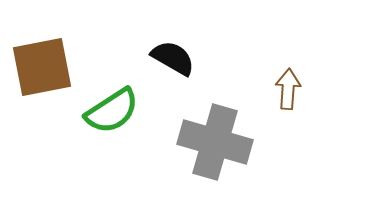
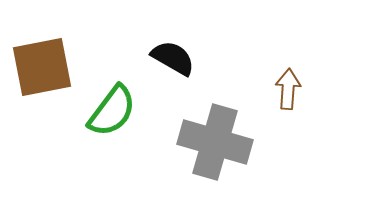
green semicircle: rotated 20 degrees counterclockwise
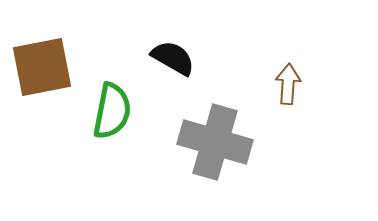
brown arrow: moved 5 px up
green semicircle: rotated 26 degrees counterclockwise
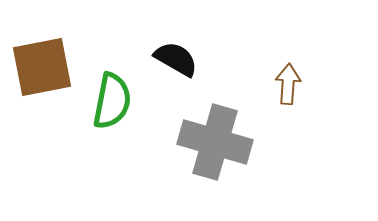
black semicircle: moved 3 px right, 1 px down
green semicircle: moved 10 px up
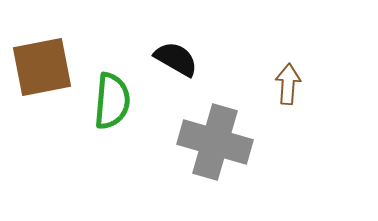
green semicircle: rotated 6 degrees counterclockwise
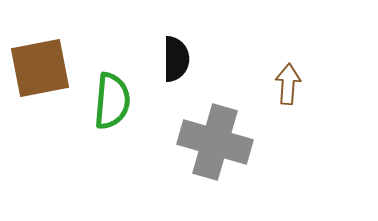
black semicircle: rotated 60 degrees clockwise
brown square: moved 2 px left, 1 px down
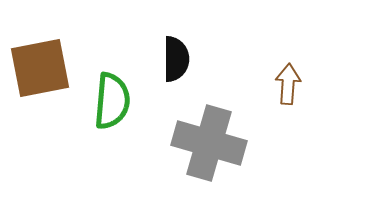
gray cross: moved 6 px left, 1 px down
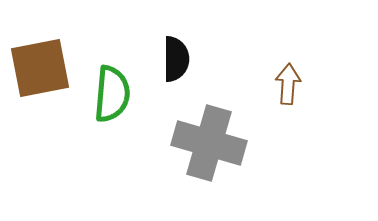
green semicircle: moved 7 px up
